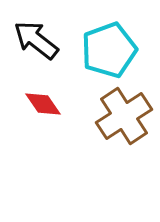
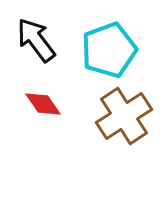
black arrow: rotated 15 degrees clockwise
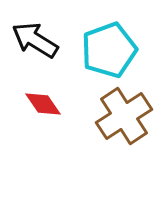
black arrow: moved 1 px left; rotated 21 degrees counterclockwise
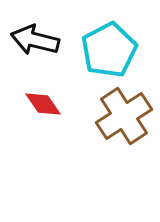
black arrow: rotated 18 degrees counterclockwise
cyan pentagon: rotated 8 degrees counterclockwise
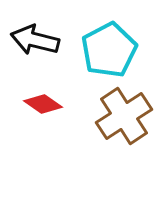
red diamond: rotated 21 degrees counterclockwise
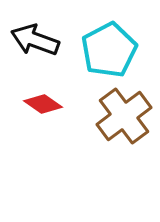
black arrow: rotated 6 degrees clockwise
brown cross: rotated 4 degrees counterclockwise
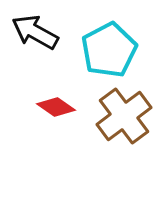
black arrow: moved 8 px up; rotated 9 degrees clockwise
red diamond: moved 13 px right, 3 px down
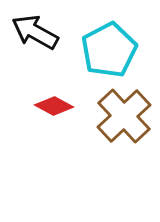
red diamond: moved 2 px left, 1 px up; rotated 6 degrees counterclockwise
brown cross: rotated 6 degrees counterclockwise
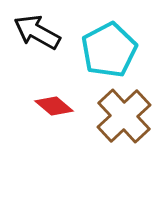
black arrow: moved 2 px right
red diamond: rotated 12 degrees clockwise
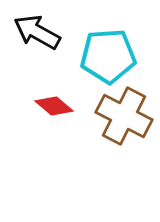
cyan pentagon: moved 1 px left, 6 px down; rotated 24 degrees clockwise
brown cross: rotated 20 degrees counterclockwise
